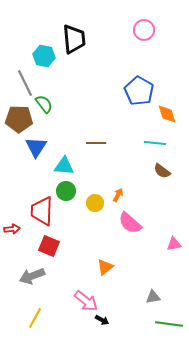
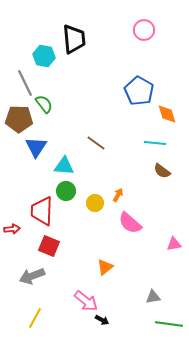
brown line: rotated 36 degrees clockwise
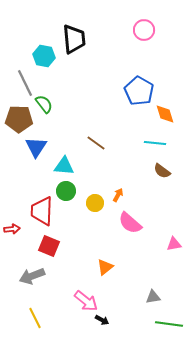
orange diamond: moved 2 px left
yellow line: rotated 55 degrees counterclockwise
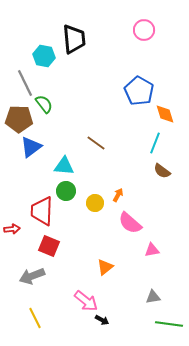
cyan line: rotated 75 degrees counterclockwise
blue triangle: moved 5 px left; rotated 20 degrees clockwise
pink triangle: moved 22 px left, 6 px down
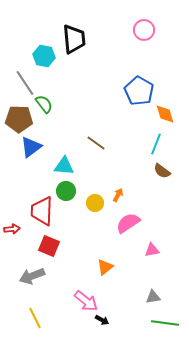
gray line: rotated 8 degrees counterclockwise
cyan line: moved 1 px right, 1 px down
pink semicircle: moved 2 px left; rotated 105 degrees clockwise
green line: moved 4 px left, 1 px up
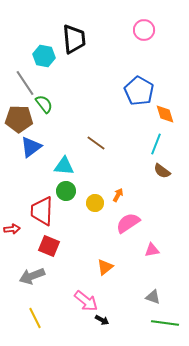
gray triangle: rotated 28 degrees clockwise
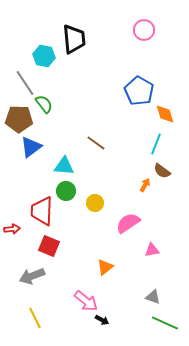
orange arrow: moved 27 px right, 10 px up
green line: rotated 16 degrees clockwise
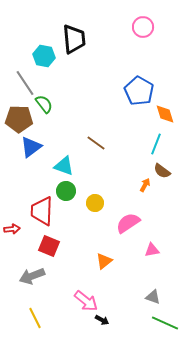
pink circle: moved 1 px left, 3 px up
cyan triangle: rotated 15 degrees clockwise
orange triangle: moved 1 px left, 6 px up
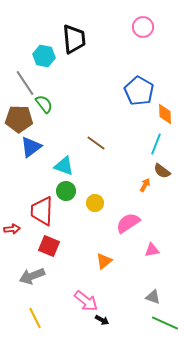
orange diamond: rotated 15 degrees clockwise
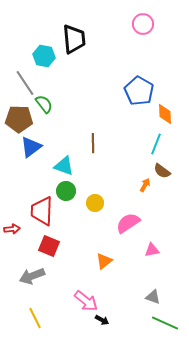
pink circle: moved 3 px up
brown line: moved 3 px left; rotated 54 degrees clockwise
